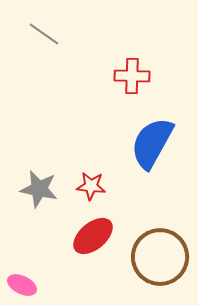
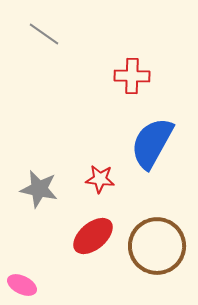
red star: moved 9 px right, 7 px up
brown circle: moved 3 px left, 11 px up
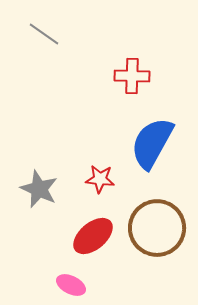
gray star: rotated 12 degrees clockwise
brown circle: moved 18 px up
pink ellipse: moved 49 px right
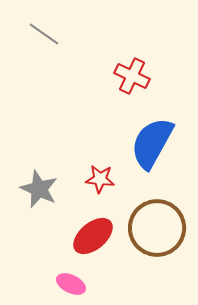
red cross: rotated 24 degrees clockwise
pink ellipse: moved 1 px up
